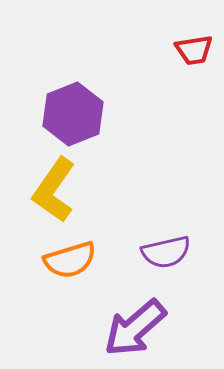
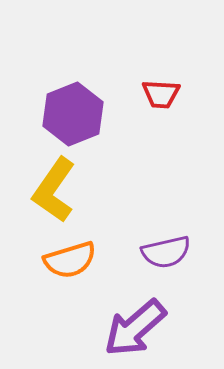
red trapezoid: moved 33 px left, 44 px down; rotated 12 degrees clockwise
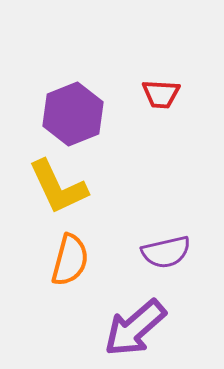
yellow L-shape: moved 4 px right, 3 px up; rotated 60 degrees counterclockwise
orange semicircle: rotated 58 degrees counterclockwise
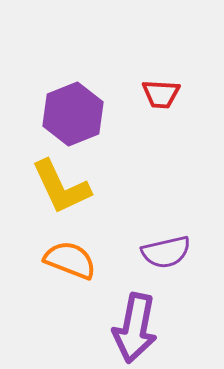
yellow L-shape: moved 3 px right
orange semicircle: rotated 84 degrees counterclockwise
purple arrow: rotated 38 degrees counterclockwise
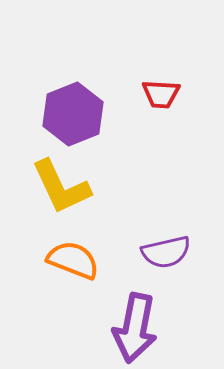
orange semicircle: moved 3 px right
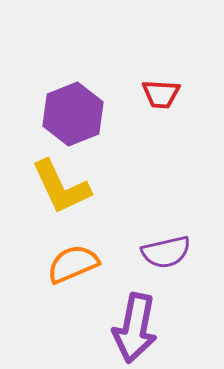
orange semicircle: moved 4 px down; rotated 44 degrees counterclockwise
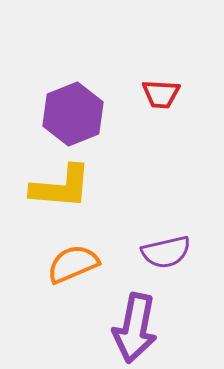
yellow L-shape: rotated 60 degrees counterclockwise
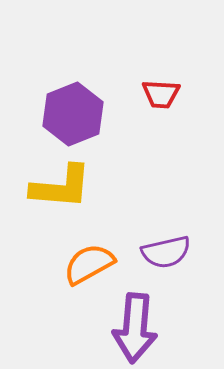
orange semicircle: moved 16 px right; rotated 6 degrees counterclockwise
purple arrow: rotated 6 degrees counterclockwise
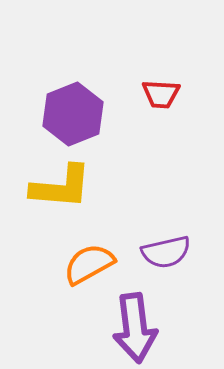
purple arrow: rotated 12 degrees counterclockwise
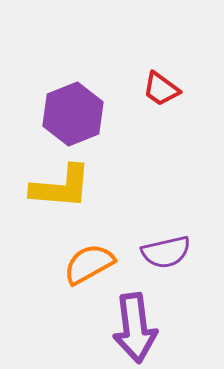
red trapezoid: moved 5 px up; rotated 33 degrees clockwise
